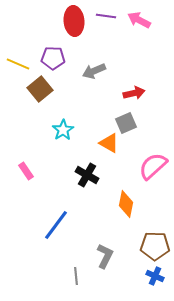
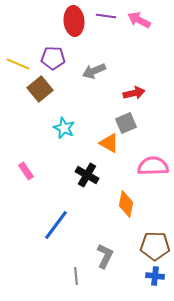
cyan star: moved 1 px right, 2 px up; rotated 15 degrees counterclockwise
pink semicircle: rotated 40 degrees clockwise
blue cross: rotated 18 degrees counterclockwise
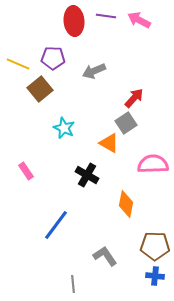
red arrow: moved 5 px down; rotated 35 degrees counterclockwise
gray square: rotated 10 degrees counterclockwise
pink semicircle: moved 2 px up
gray L-shape: rotated 60 degrees counterclockwise
gray line: moved 3 px left, 8 px down
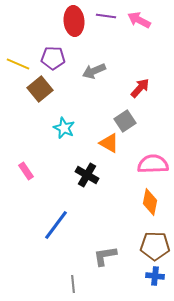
red arrow: moved 6 px right, 10 px up
gray square: moved 1 px left, 2 px up
orange diamond: moved 24 px right, 2 px up
gray L-shape: rotated 65 degrees counterclockwise
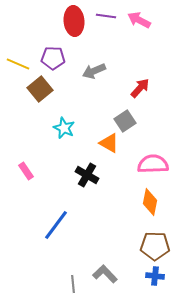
gray L-shape: moved 18 px down; rotated 55 degrees clockwise
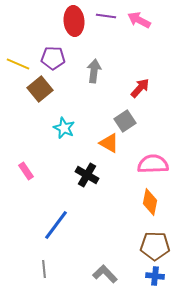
gray arrow: rotated 120 degrees clockwise
gray line: moved 29 px left, 15 px up
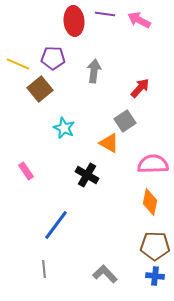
purple line: moved 1 px left, 2 px up
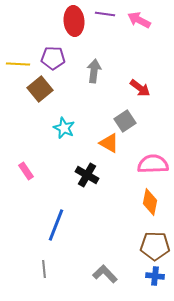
yellow line: rotated 20 degrees counterclockwise
red arrow: rotated 85 degrees clockwise
blue line: rotated 16 degrees counterclockwise
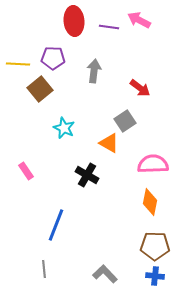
purple line: moved 4 px right, 13 px down
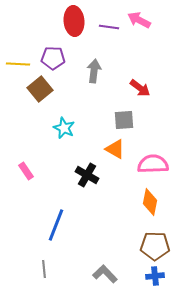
gray square: moved 1 px left, 1 px up; rotated 30 degrees clockwise
orange triangle: moved 6 px right, 6 px down
blue cross: rotated 12 degrees counterclockwise
